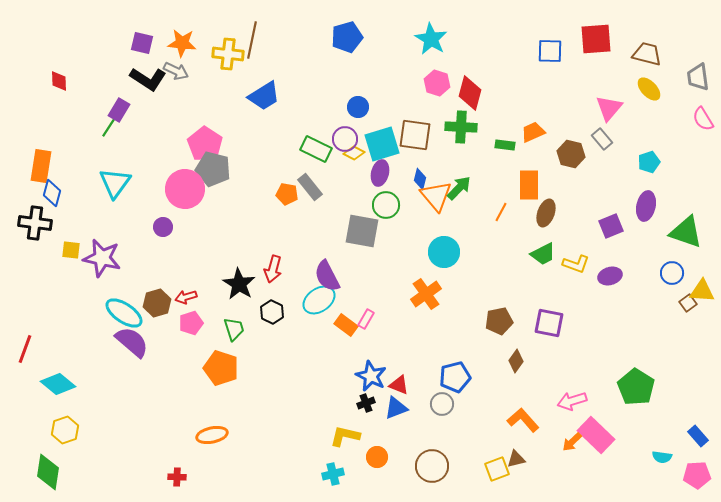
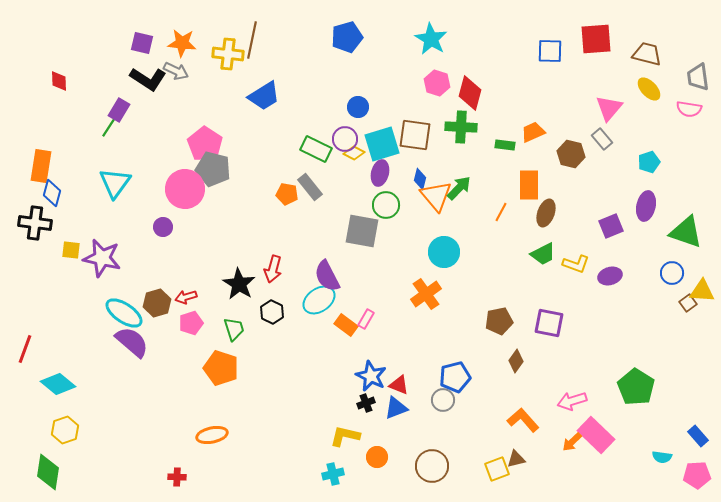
pink semicircle at (703, 119): moved 14 px left, 10 px up; rotated 50 degrees counterclockwise
gray circle at (442, 404): moved 1 px right, 4 px up
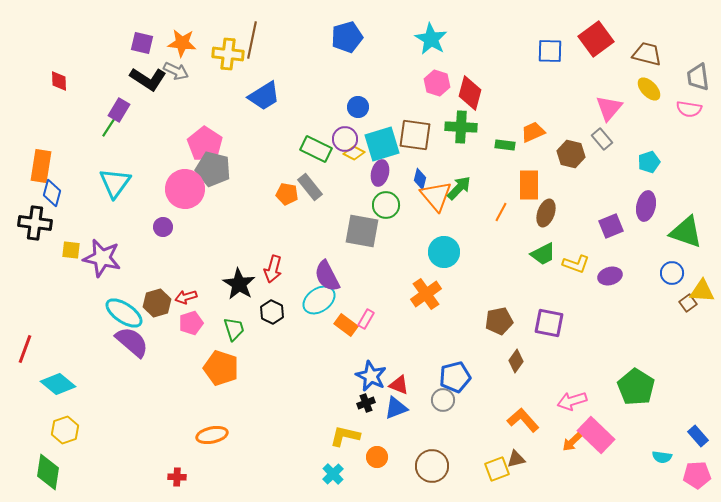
red square at (596, 39): rotated 32 degrees counterclockwise
cyan cross at (333, 474): rotated 30 degrees counterclockwise
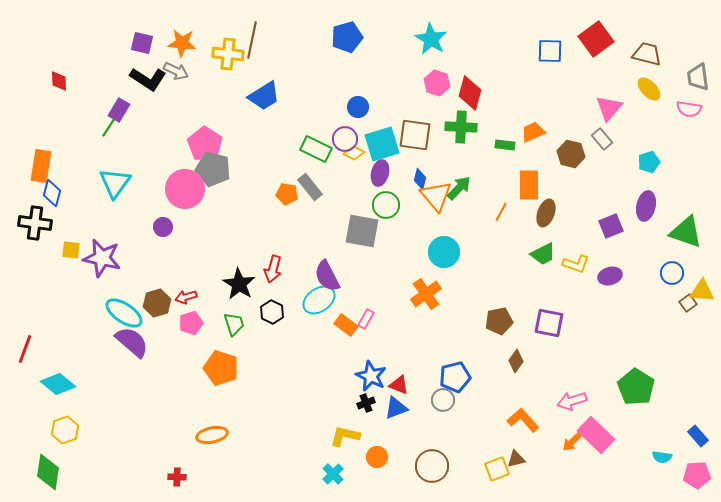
green trapezoid at (234, 329): moved 5 px up
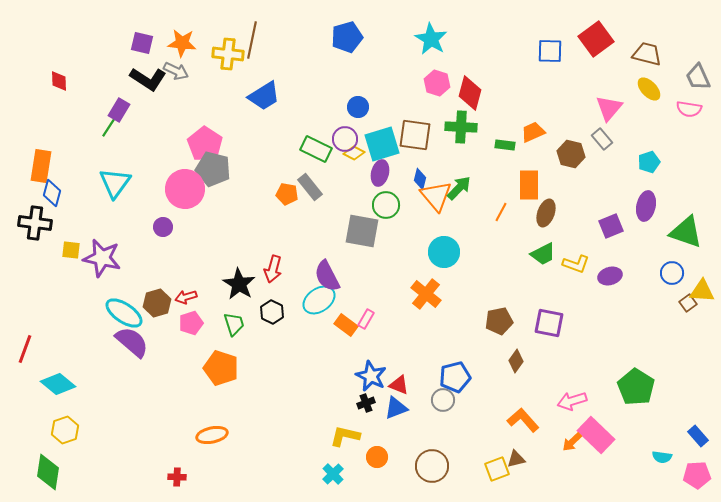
gray trapezoid at (698, 77): rotated 16 degrees counterclockwise
orange cross at (426, 294): rotated 16 degrees counterclockwise
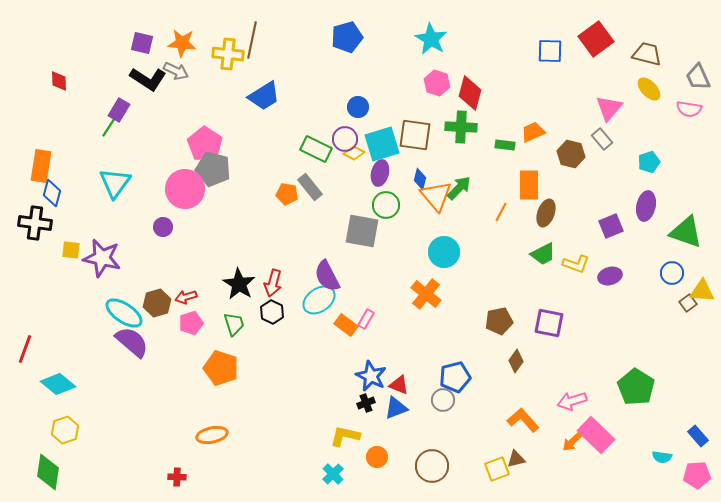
red arrow at (273, 269): moved 14 px down
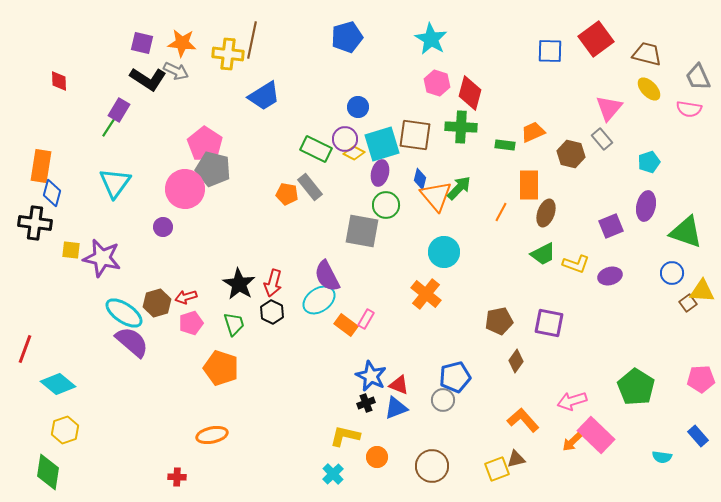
pink pentagon at (697, 475): moved 4 px right, 96 px up
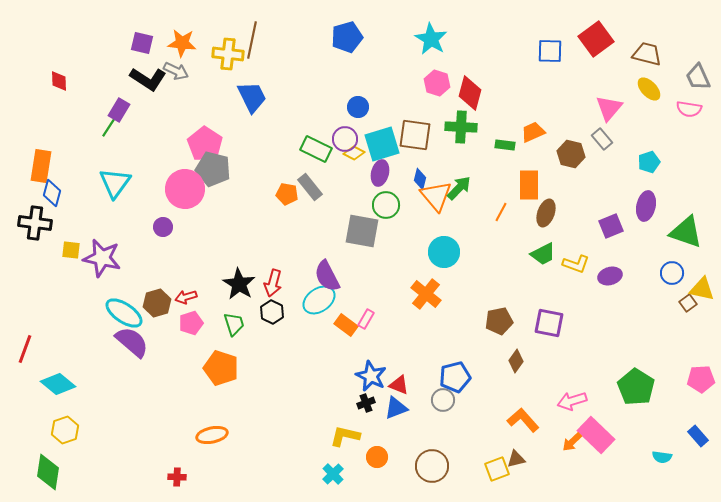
blue trapezoid at (264, 96): moved 12 px left, 1 px down; rotated 84 degrees counterclockwise
yellow triangle at (702, 291): moved 2 px up; rotated 8 degrees clockwise
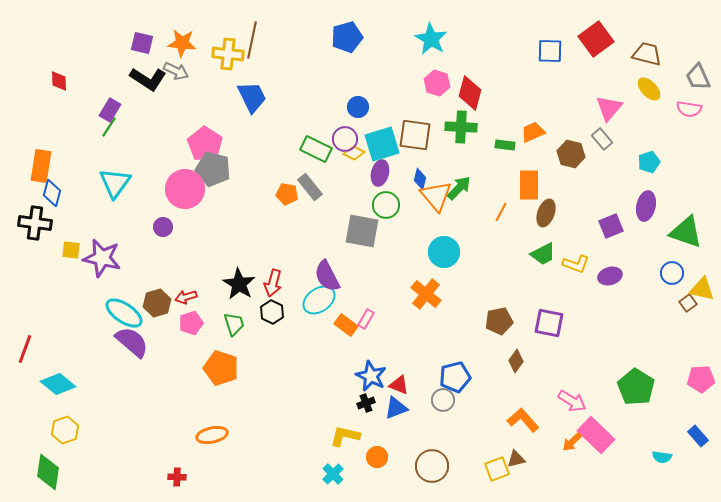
purple rectangle at (119, 110): moved 9 px left
pink arrow at (572, 401): rotated 132 degrees counterclockwise
